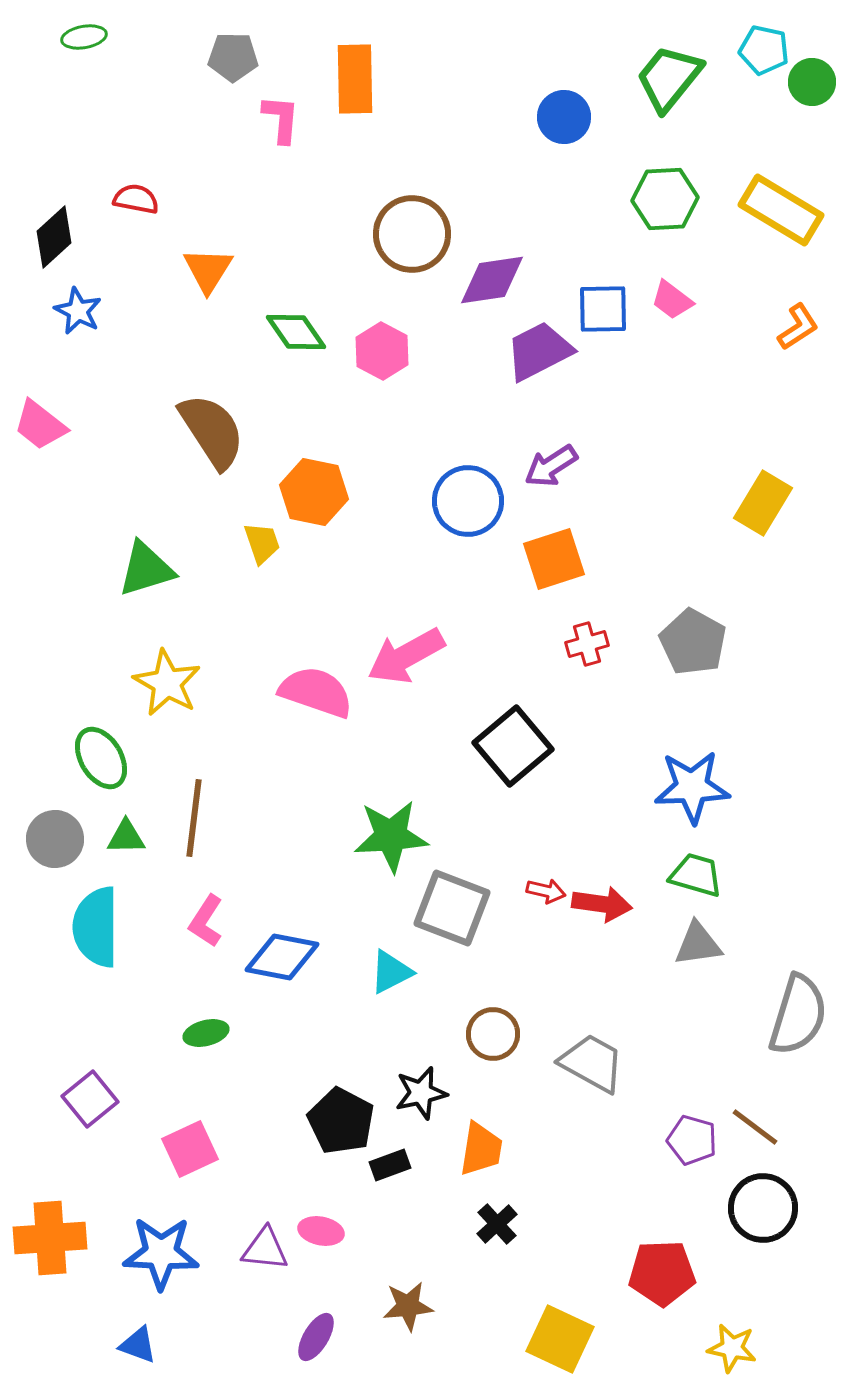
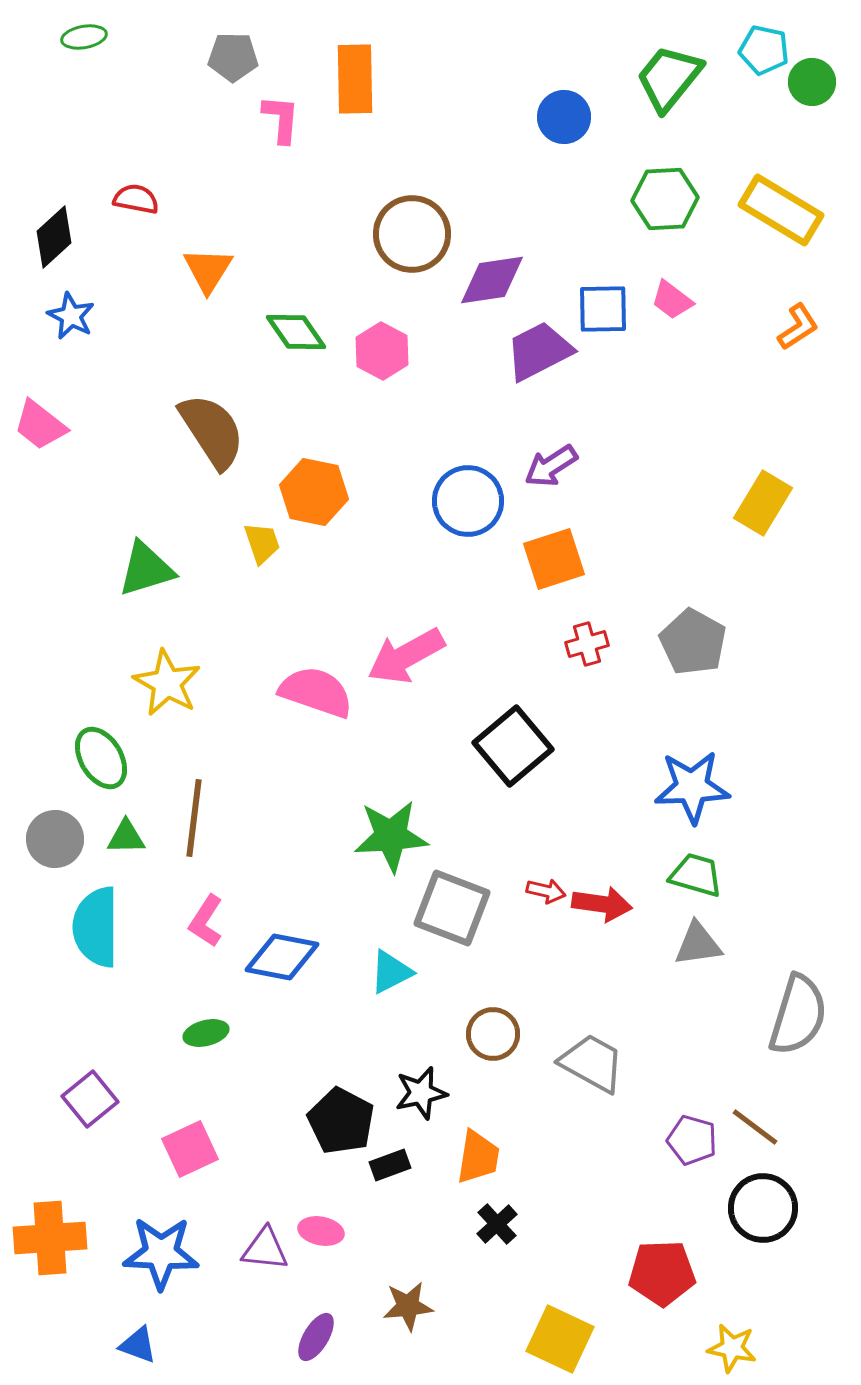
blue star at (78, 311): moved 7 px left, 5 px down
orange trapezoid at (481, 1149): moved 3 px left, 8 px down
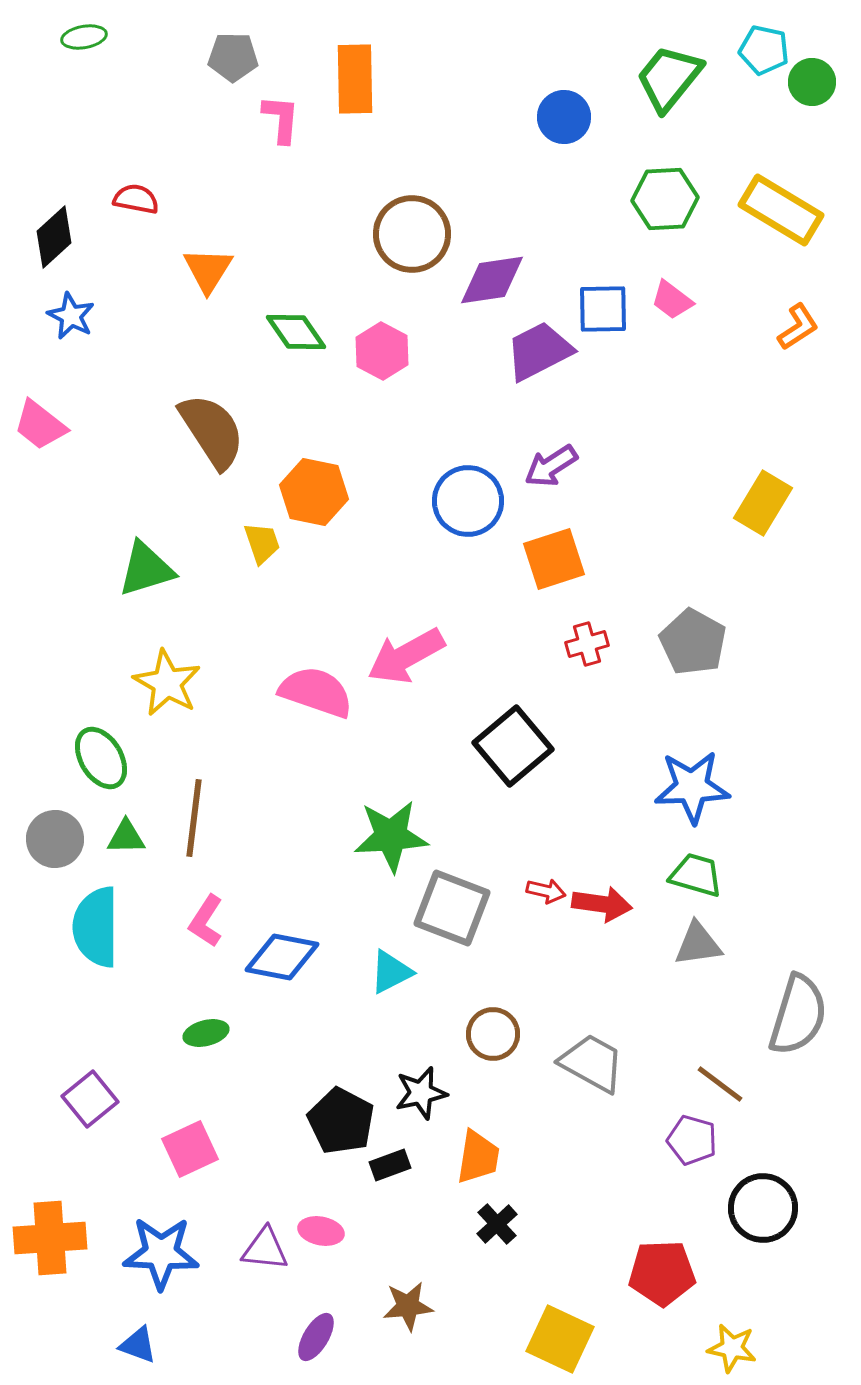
brown line at (755, 1127): moved 35 px left, 43 px up
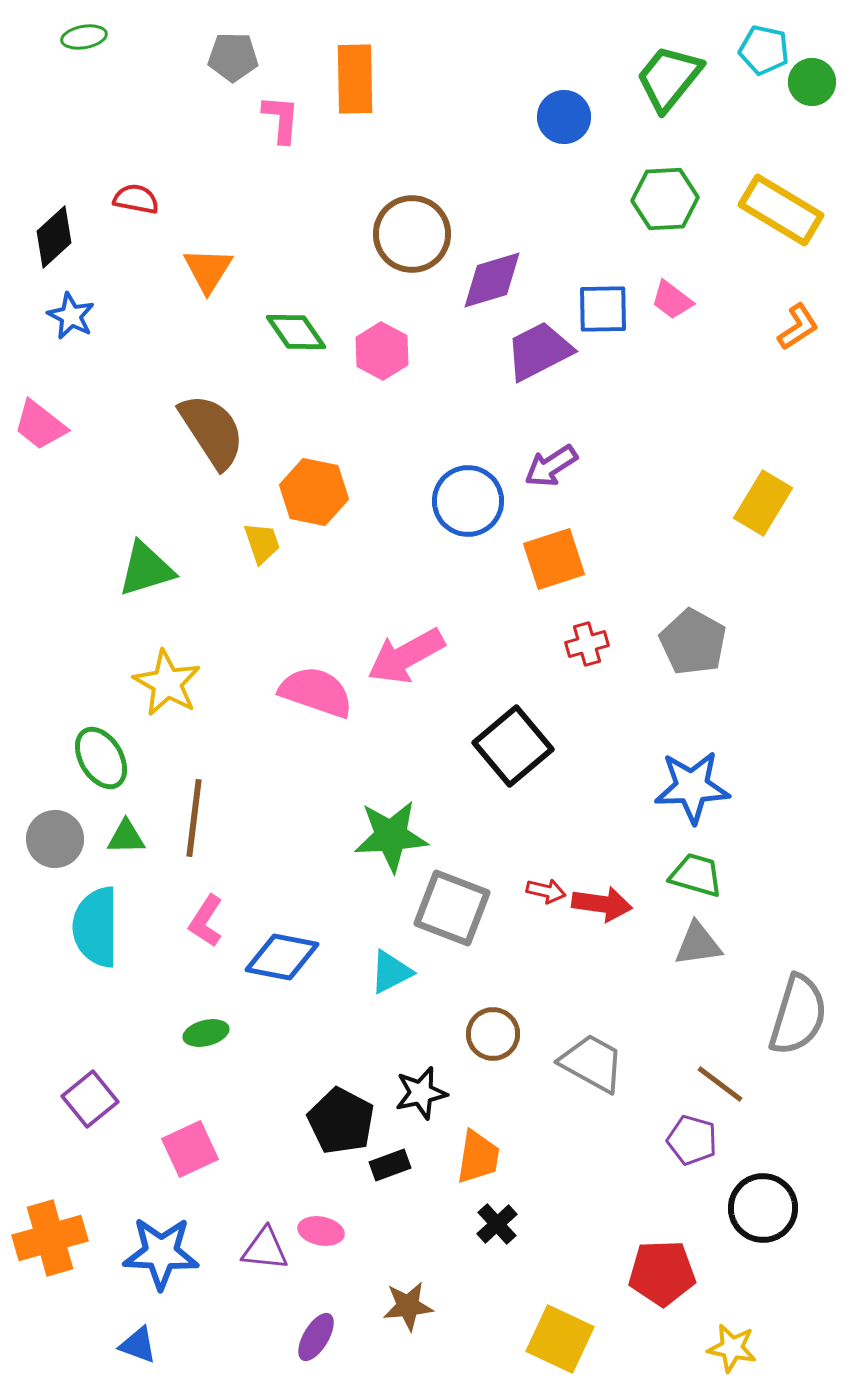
purple diamond at (492, 280): rotated 8 degrees counterclockwise
orange cross at (50, 1238): rotated 12 degrees counterclockwise
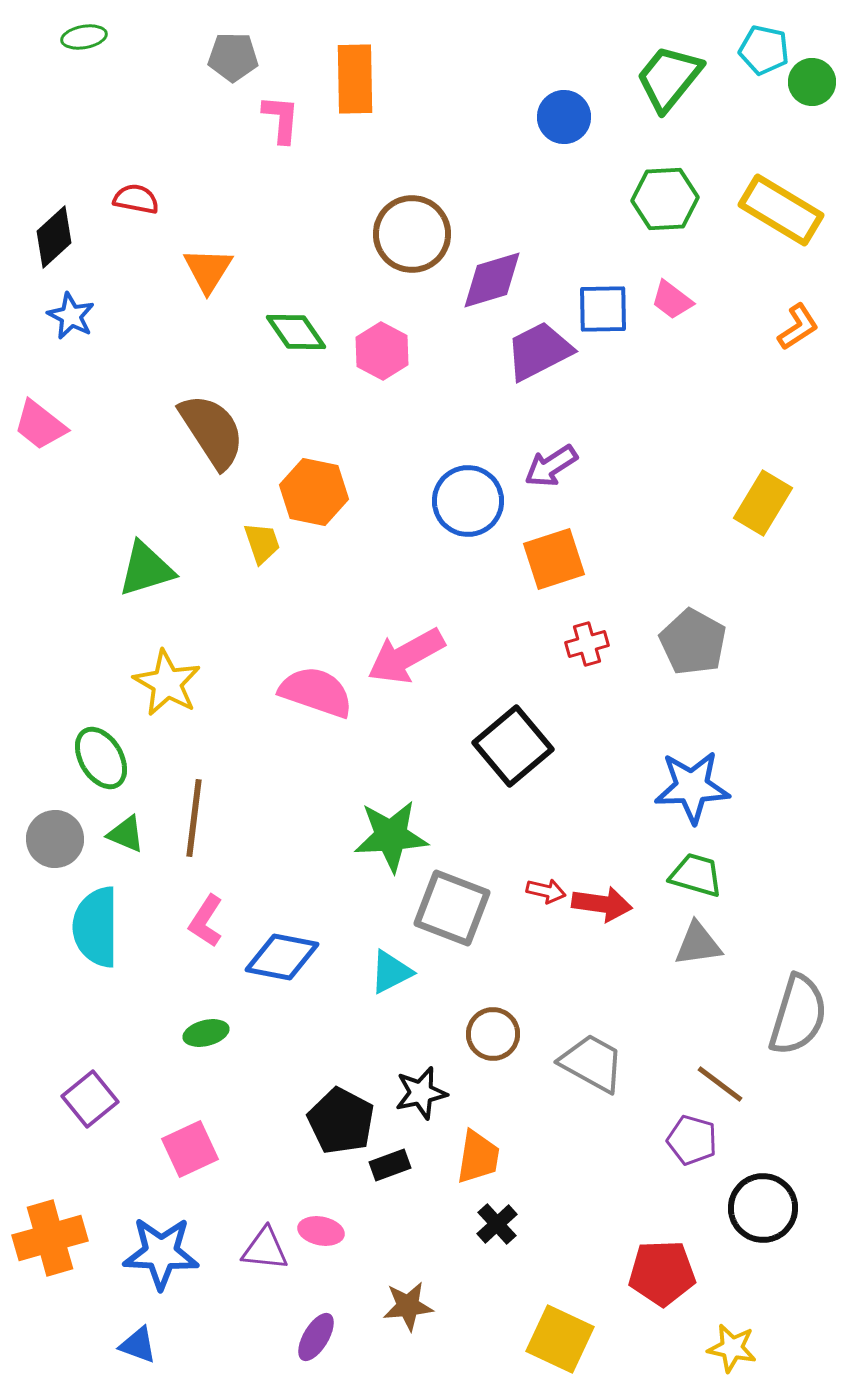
green triangle at (126, 837): moved 3 px up; rotated 24 degrees clockwise
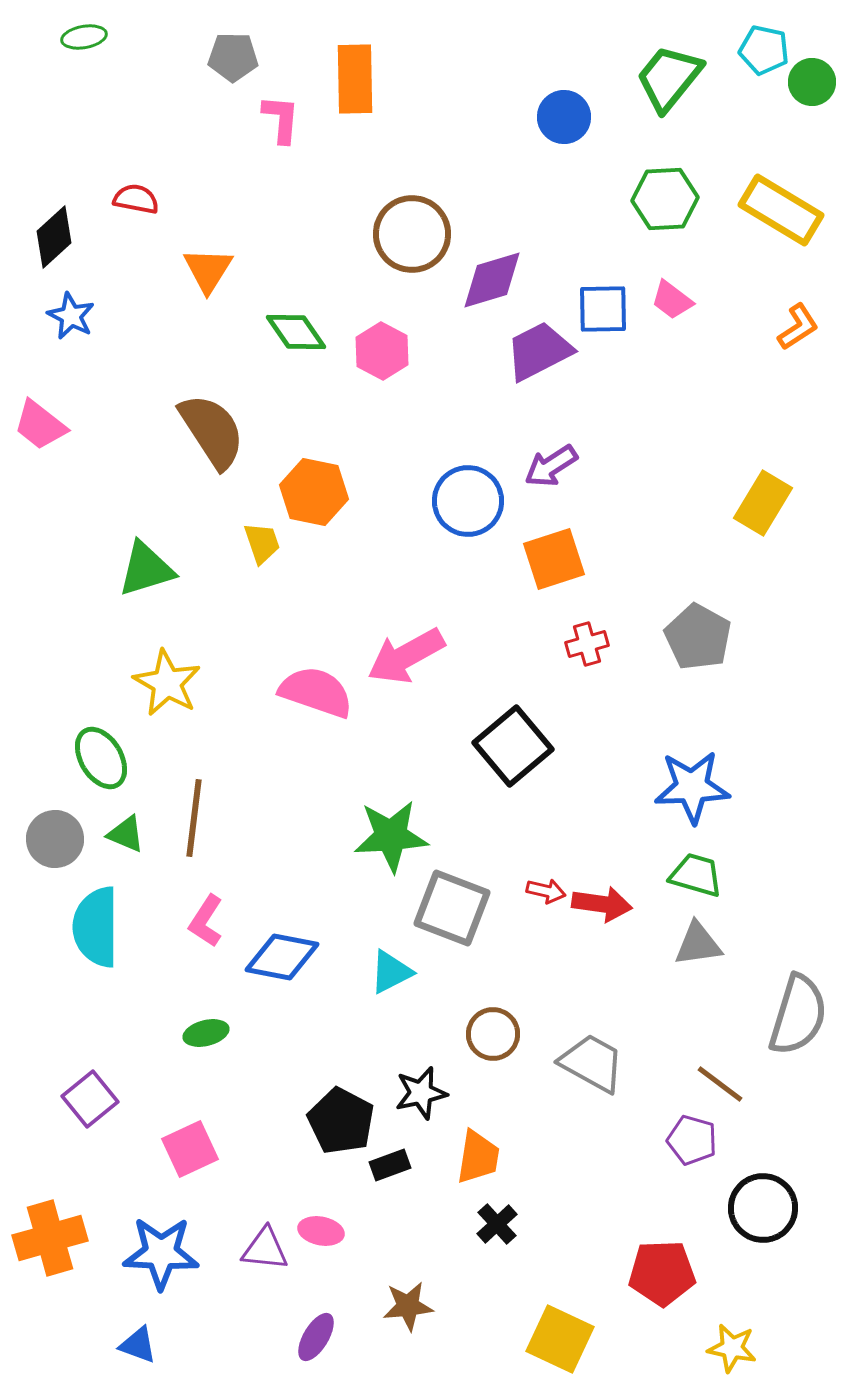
gray pentagon at (693, 642): moved 5 px right, 5 px up
